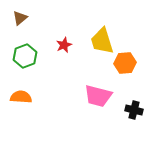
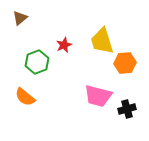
green hexagon: moved 12 px right, 6 px down
orange semicircle: moved 4 px right; rotated 145 degrees counterclockwise
black cross: moved 7 px left, 1 px up; rotated 30 degrees counterclockwise
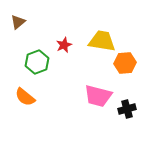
brown triangle: moved 2 px left, 4 px down
yellow trapezoid: rotated 116 degrees clockwise
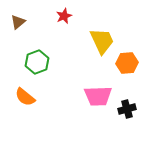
yellow trapezoid: rotated 56 degrees clockwise
red star: moved 29 px up
orange hexagon: moved 2 px right
pink trapezoid: rotated 16 degrees counterclockwise
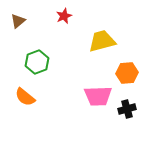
brown triangle: moved 1 px up
yellow trapezoid: rotated 80 degrees counterclockwise
orange hexagon: moved 10 px down
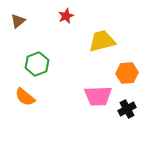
red star: moved 2 px right
green hexagon: moved 2 px down
black cross: rotated 12 degrees counterclockwise
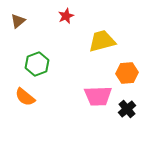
black cross: rotated 12 degrees counterclockwise
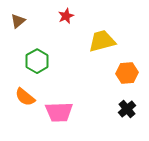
green hexagon: moved 3 px up; rotated 10 degrees counterclockwise
pink trapezoid: moved 39 px left, 16 px down
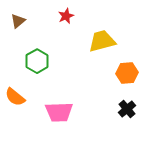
orange semicircle: moved 10 px left
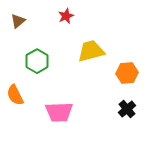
yellow trapezoid: moved 11 px left, 10 px down
orange semicircle: moved 2 px up; rotated 25 degrees clockwise
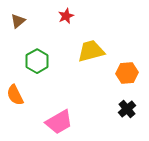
pink trapezoid: moved 10 px down; rotated 28 degrees counterclockwise
